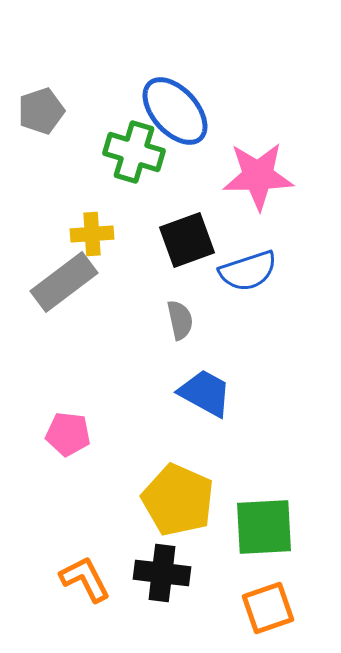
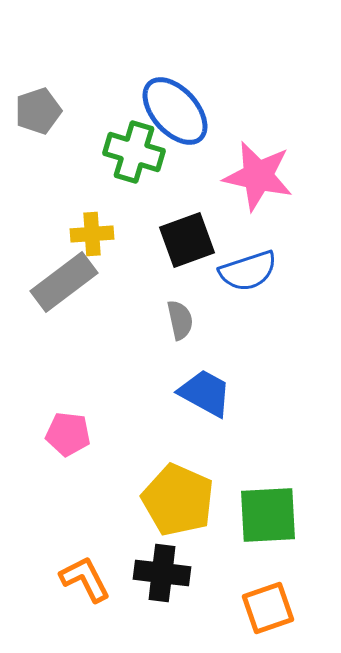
gray pentagon: moved 3 px left
pink star: rotated 14 degrees clockwise
green square: moved 4 px right, 12 px up
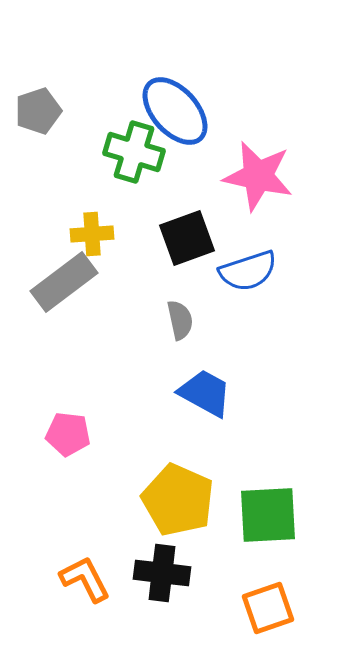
black square: moved 2 px up
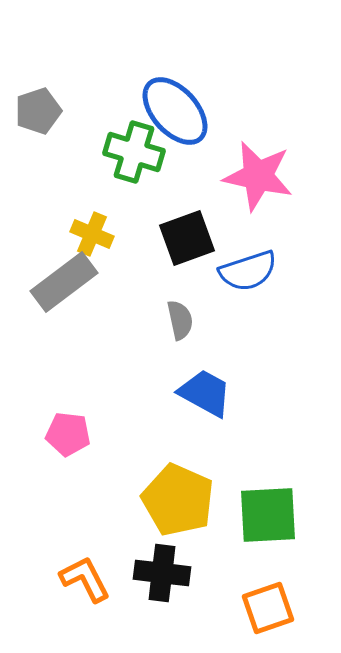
yellow cross: rotated 27 degrees clockwise
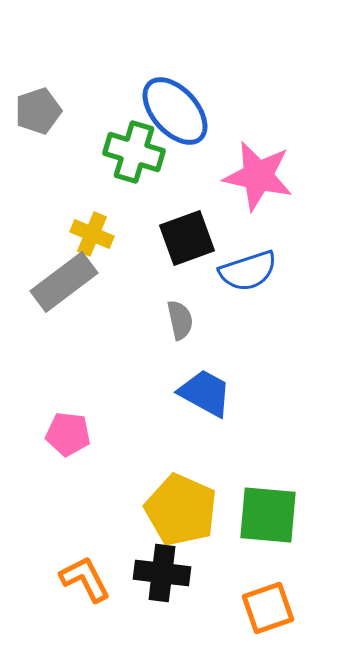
yellow pentagon: moved 3 px right, 10 px down
green square: rotated 8 degrees clockwise
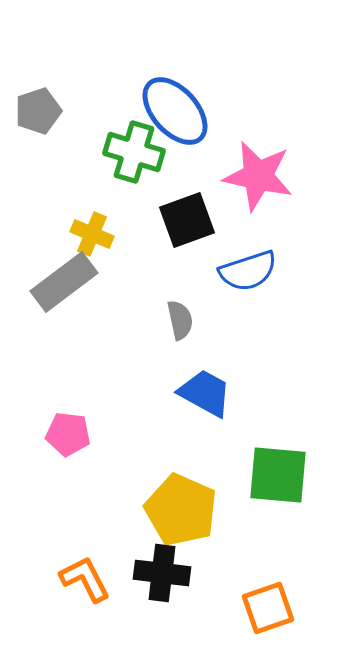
black square: moved 18 px up
green square: moved 10 px right, 40 px up
